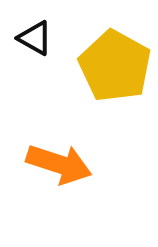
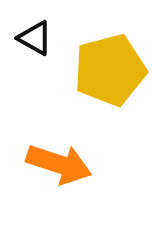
yellow pentagon: moved 5 px left, 4 px down; rotated 28 degrees clockwise
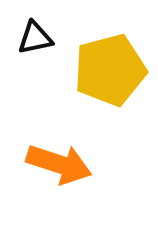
black triangle: rotated 42 degrees counterclockwise
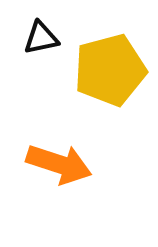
black triangle: moved 6 px right
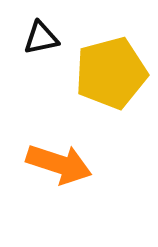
yellow pentagon: moved 1 px right, 3 px down
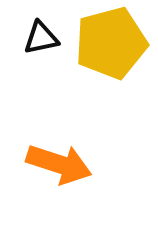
yellow pentagon: moved 30 px up
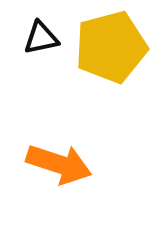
yellow pentagon: moved 4 px down
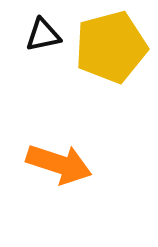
black triangle: moved 2 px right, 3 px up
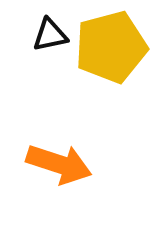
black triangle: moved 7 px right
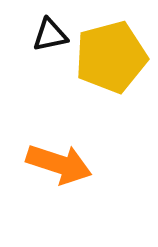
yellow pentagon: moved 10 px down
